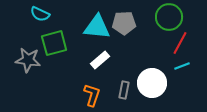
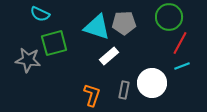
cyan triangle: rotated 12 degrees clockwise
white rectangle: moved 9 px right, 4 px up
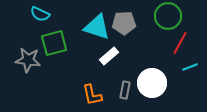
green circle: moved 1 px left, 1 px up
cyan line: moved 8 px right, 1 px down
gray rectangle: moved 1 px right
orange L-shape: rotated 150 degrees clockwise
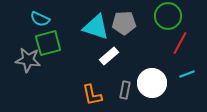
cyan semicircle: moved 5 px down
cyan triangle: moved 1 px left
green square: moved 6 px left
cyan line: moved 3 px left, 7 px down
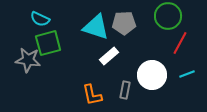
white circle: moved 8 px up
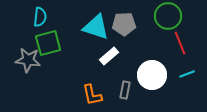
cyan semicircle: moved 2 px up; rotated 108 degrees counterclockwise
gray pentagon: moved 1 px down
red line: rotated 50 degrees counterclockwise
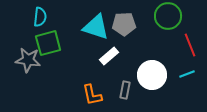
red line: moved 10 px right, 2 px down
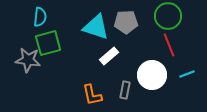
gray pentagon: moved 2 px right, 2 px up
red line: moved 21 px left
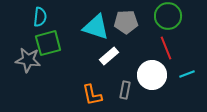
red line: moved 3 px left, 3 px down
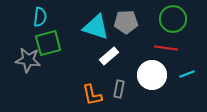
green circle: moved 5 px right, 3 px down
red line: rotated 60 degrees counterclockwise
gray rectangle: moved 6 px left, 1 px up
